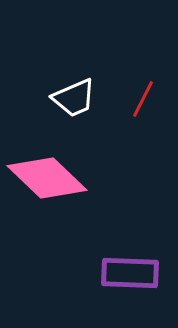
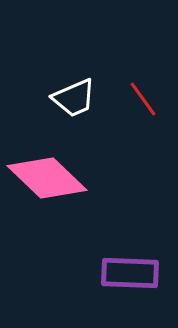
red line: rotated 63 degrees counterclockwise
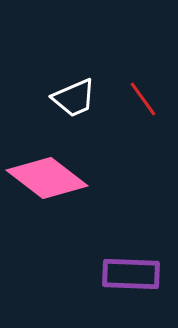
pink diamond: rotated 6 degrees counterclockwise
purple rectangle: moved 1 px right, 1 px down
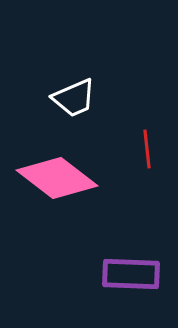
red line: moved 4 px right, 50 px down; rotated 30 degrees clockwise
pink diamond: moved 10 px right
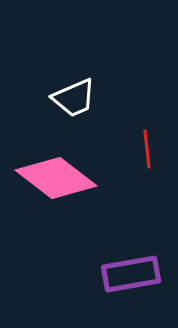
pink diamond: moved 1 px left
purple rectangle: rotated 12 degrees counterclockwise
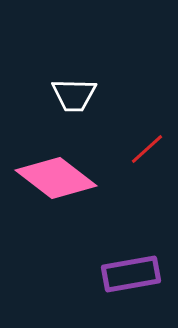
white trapezoid: moved 3 px up; rotated 24 degrees clockwise
red line: rotated 54 degrees clockwise
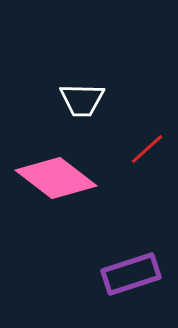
white trapezoid: moved 8 px right, 5 px down
purple rectangle: rotated 8 degrees counterclockwise
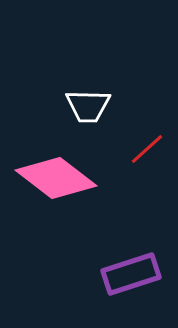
white trapezoid: moved 6 px right, 6 px down
